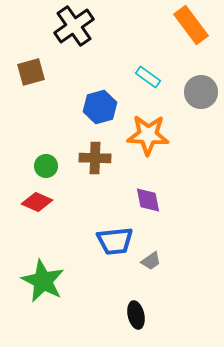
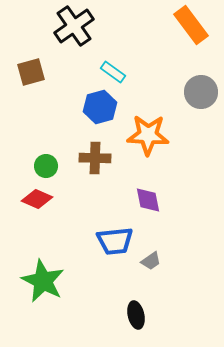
cyan rectangle: moved 35 px left, 5 px up
red diamond: moved 3 px up
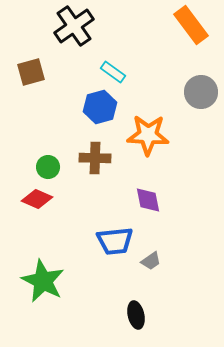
green circle: moved 2 px right, 1 px down
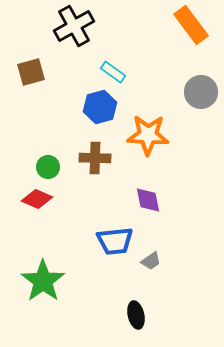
black cross: rotated 6 degrees clockwise
green star: rotated 9 degrees clockwise
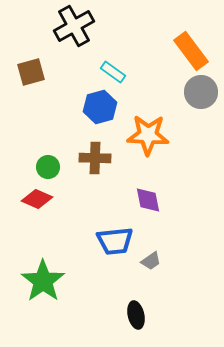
orange rectangle: moved 26 px down
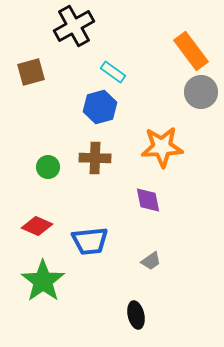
orange star: moved 14 px right, 12 px down; rotated 6 degrees counterclockwise
red diamond: moved 27 px down
blue trapezoid: moved 25 px left
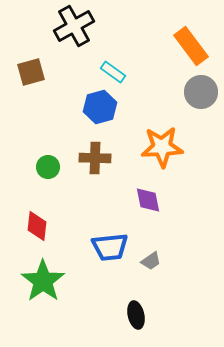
orange rectangle: moved 5 px up
red diamond: rotated 72 degrees clockwise
blue trapezoid: moved 20 px right, 6 px down
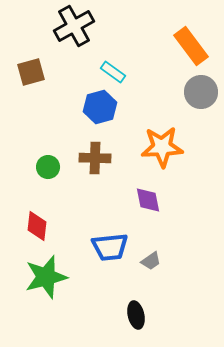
green star: moved 3 px right, 4 px up; rotated 21 degrees clockwise
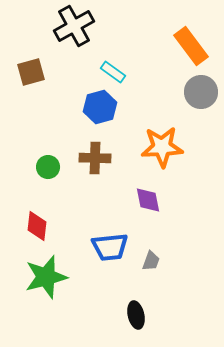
gray trapezoid: rotated 35 degrees counterclockwise
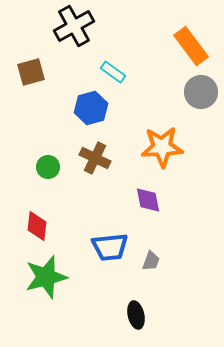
blue hexagon: moved 9 px left, 1 px down
brown cross: rotated 24 degrees clockwise
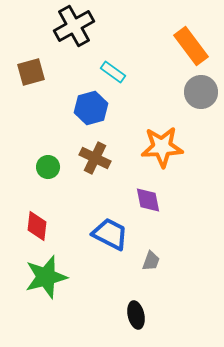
blue trapezoid: moved 13 px up; rotated 147 degrees counterclockwise
